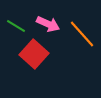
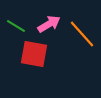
pink arrow: moved 1 px right; rotated 55 degrees counterclockwise
red square: rotated 32 degrees counterclockwise
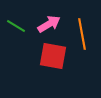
orange line: rotated 32 degrees clockwise
red square: moved 19 px right, 2 px down
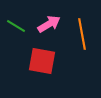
red square: moved 11 px left, 5 px down
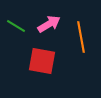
orange line: moved 1 px left, 3 px down
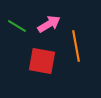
green line: moved 1 px right
orange line: moved 5 px left, 9 px down
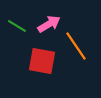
orange line: rotated 24 degrees counterclockwise
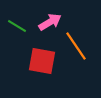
pink arrow: moved 1 px right, 2 px up
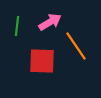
green line: rotated 66 degrees clockwise
red square: rotated 8 degrees counterclockwise
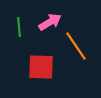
green line: moved 2 px right, 1 px down; rotated 12 degrees counterclockwise
red square: moved 1 px left, 6 px down
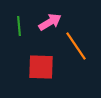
green line: moved 1 px up
